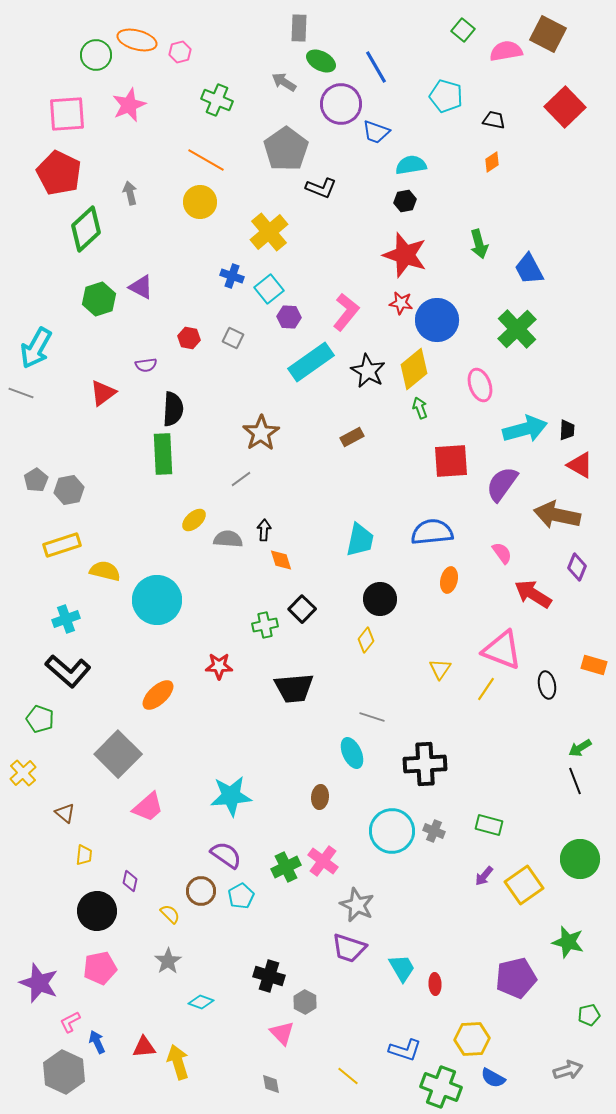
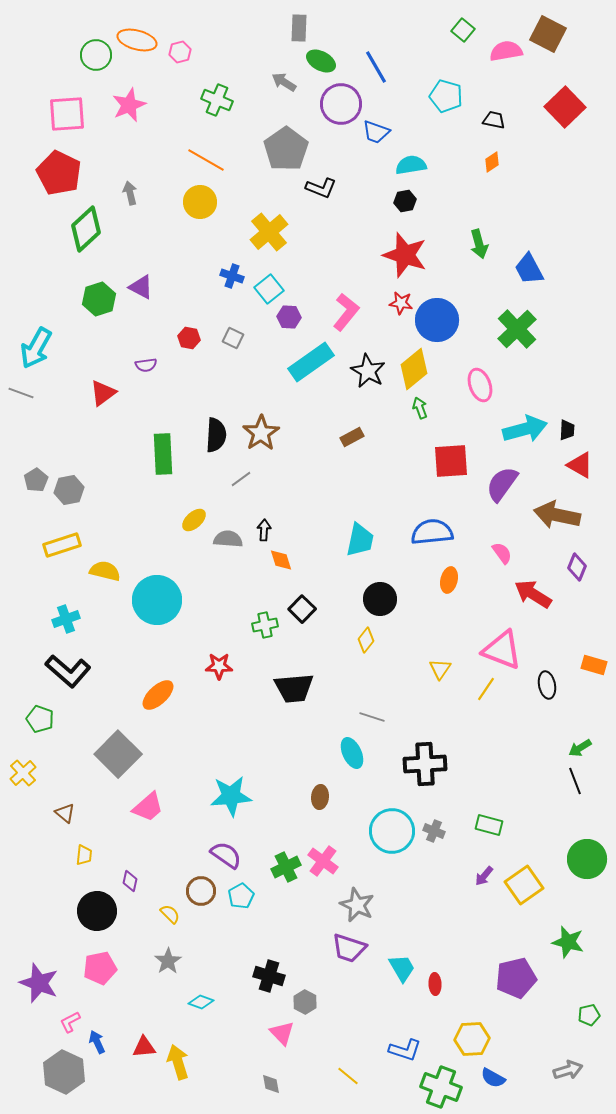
black semicircle at (173, 409): moved 43 px right, 26 px down
green circle at (580, 859): moved 7 px right
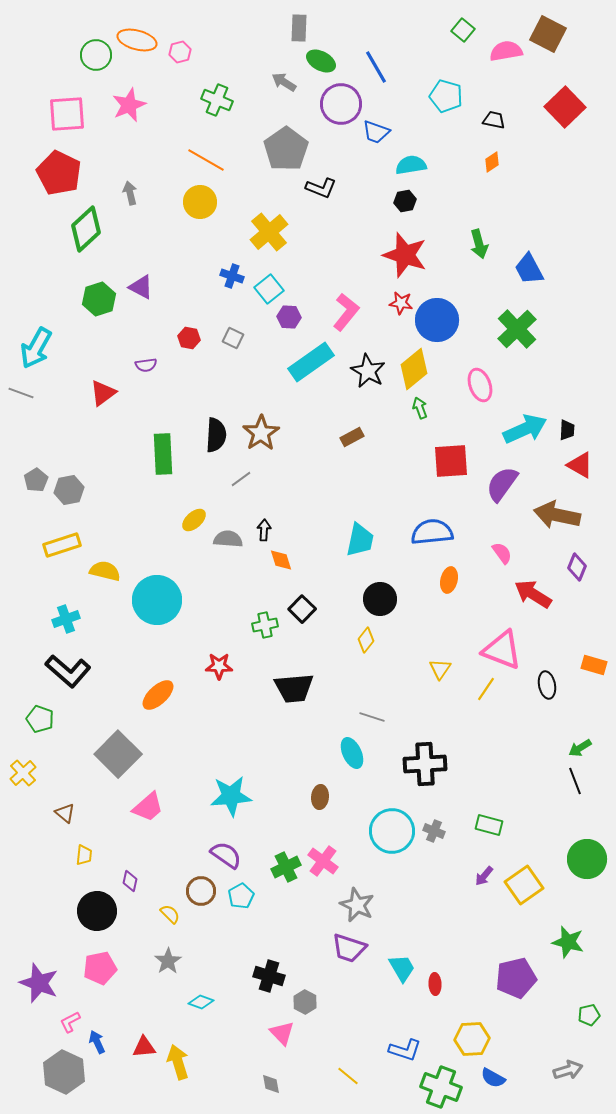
cyan arrow at (525, 429): rotated 9 degrees counterclockwise
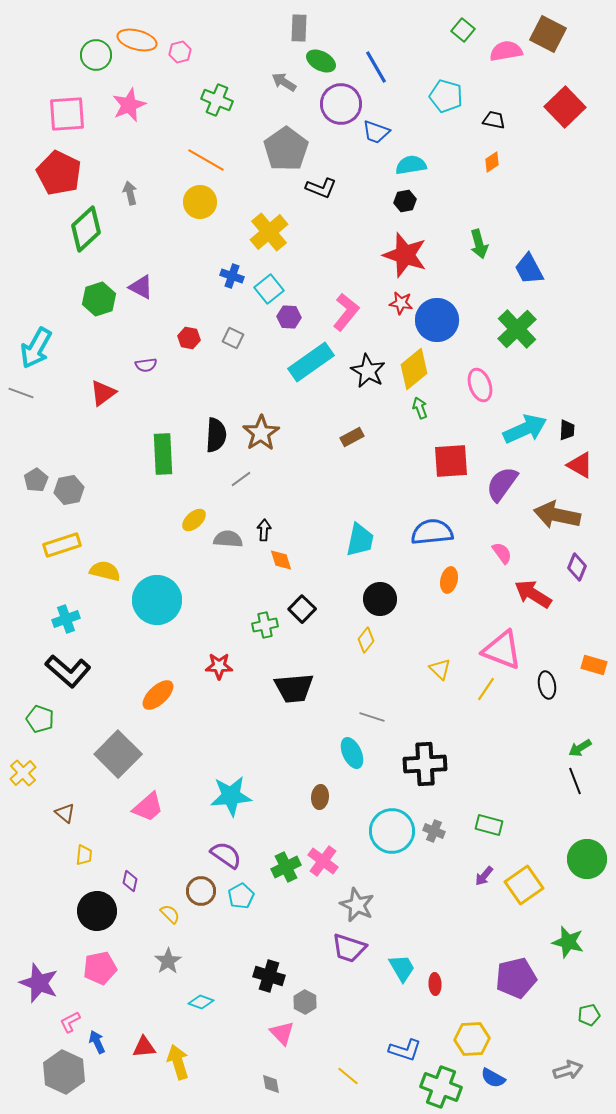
yellow triangle at (440, 669): rotated 20 degrees counterclockwise
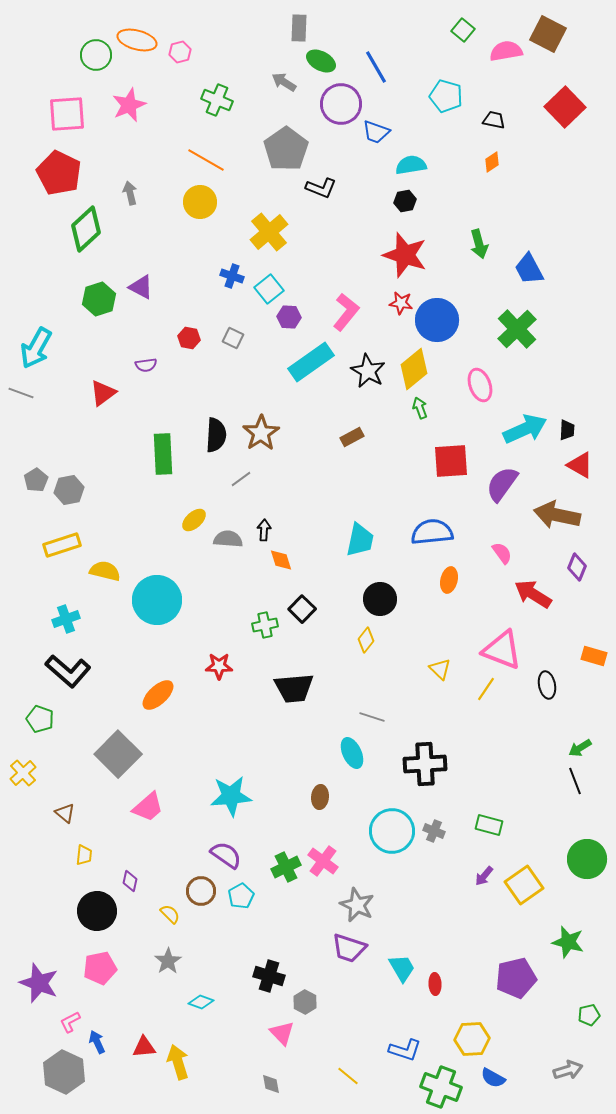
orange rectangle at (594, 665): moved 9 px up
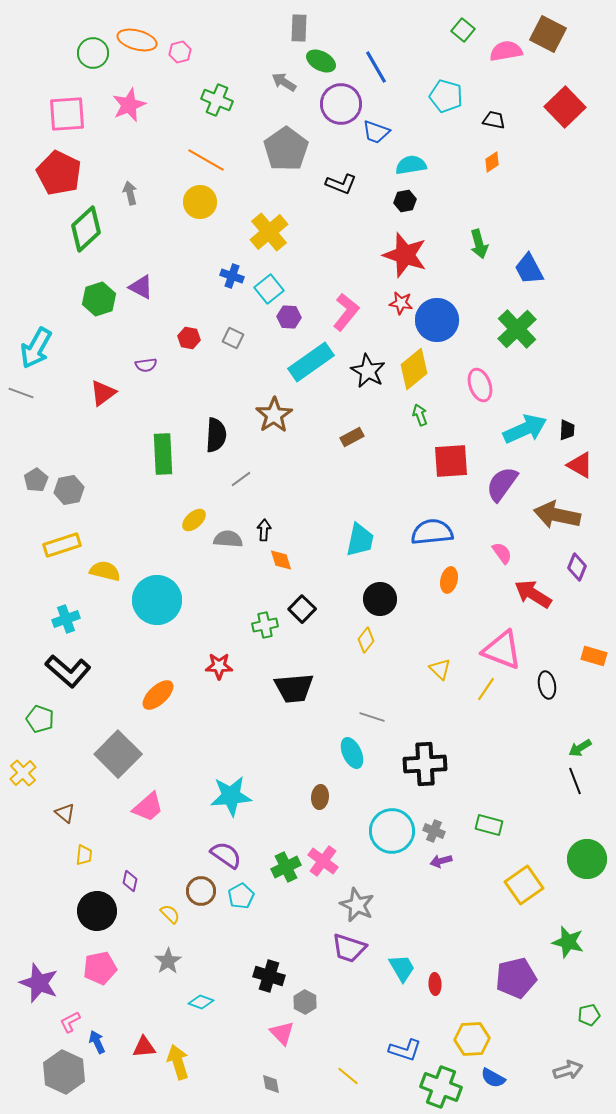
green circle at (96, 55): moved 3 px left, 2 px up
black L-shape at (321, 188): moved 20 px right, 4 px up
green arrow at (420, 408): moved 7 px down
brown star at (261, 433): moved 13 px right, 18 px up
purple arrow at (484, 876): moved 43 px left, 15 px up; rotated 35 degrees clockwise
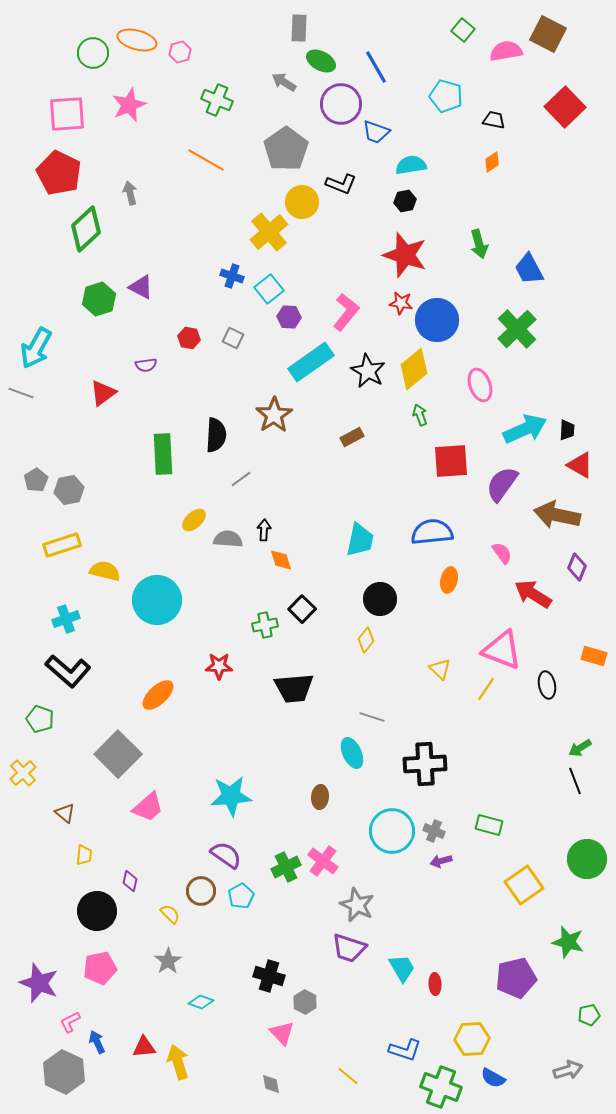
yellow circle at (200, 202): moved 102 px right
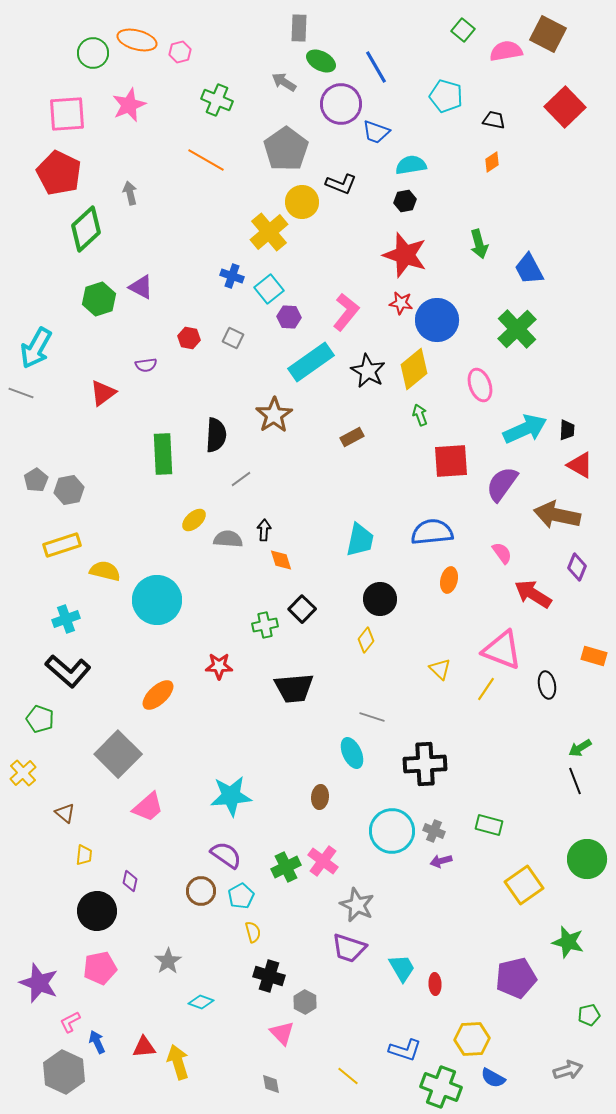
yellow semicircle at (170, 914): moved 83 px right, 18 px down; rotated 30 degrees clockwise
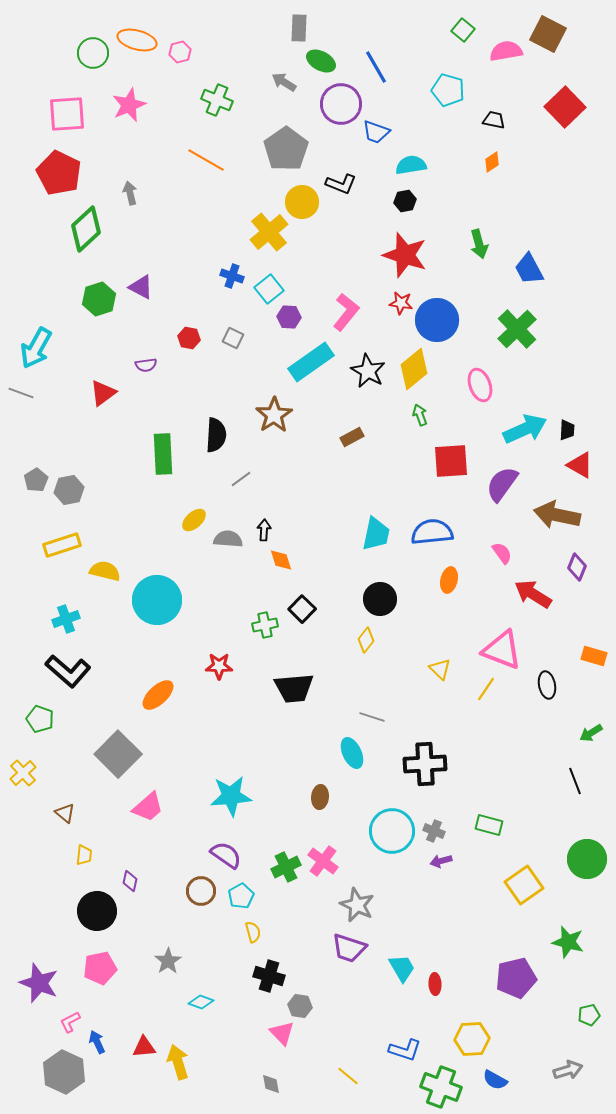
cyan pentagon at (446, 96): moved 2 px right, 6 px up
cyan trapezoid at (360, 540): moved 16 px right, 6 px up
green arrow at (580, 748): moved 11 px right, 15 px up
gray hexagon at (305, 1002): moved 5 px left, 4 px down; rotated 20 degrees counterclockwise
blue semicircle at (493, 1078): moved 2 px right, 2 px down
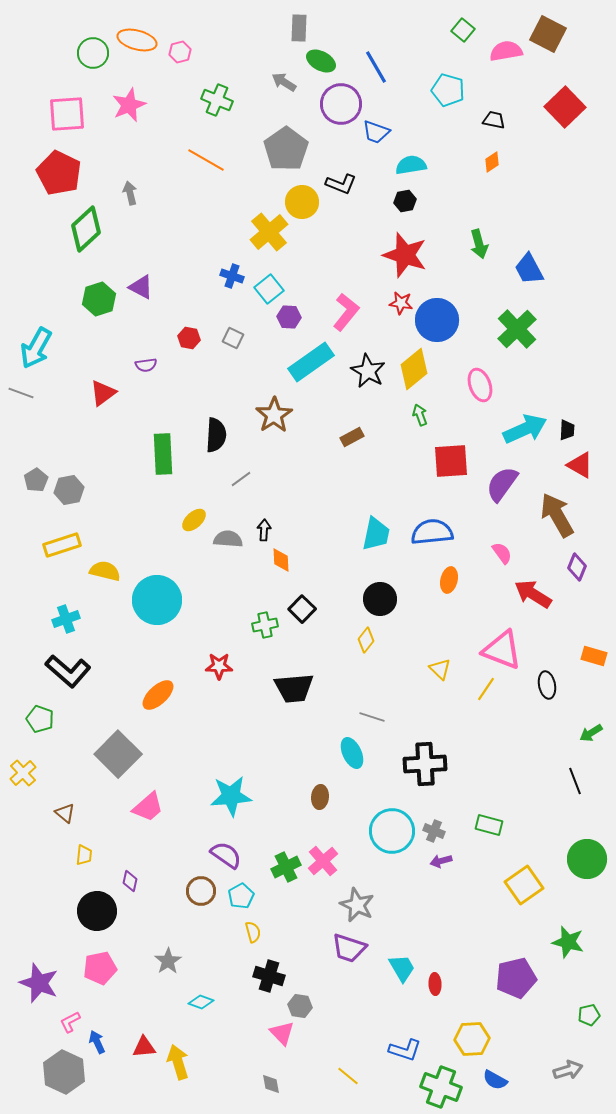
brown arrow at (557, 515): rotated 48 degrees clockwise
orange diamond at (281, 560): rotated 15 degrees clockwise
pink cross at (323, 861): rotated 12 degrees clockwise
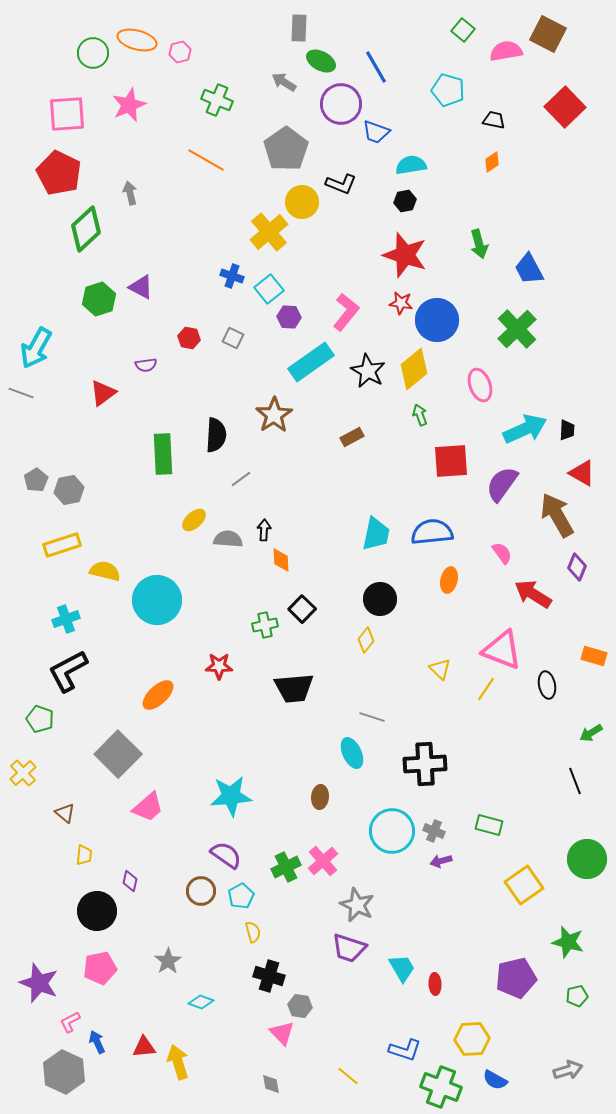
red triangle at (580, 465): moved 2 px right, 8 px down
black L-shape at (68, 671): rotated 111 degrees clockwise
green pentagon at (589, 1015): moved 12 px left, 19 px up
